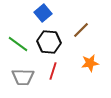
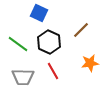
blue square: moved 4 px left; rotated 24 degrees counterclockwise
black hexagon: rotated 20 degrees clockwise
red line: rotated 48 degrees counterclockwise
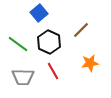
blue square: rotated 24 degrees clockwise
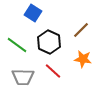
blue square: moved 6 px left; rotated 18 degrees counterclockwise
green line: moved 1 px left, 1 px down
orange star: moved 7 px left, 4 px up; rotated 18 degrees clockwise
red line: rotated 18 degrees counterclockwise
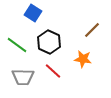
brown line: moved 11 px right
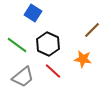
black hexagon: moved 1 px left, 2 px down
gray trapezoid: rotated 40 degrees counterclockwise
